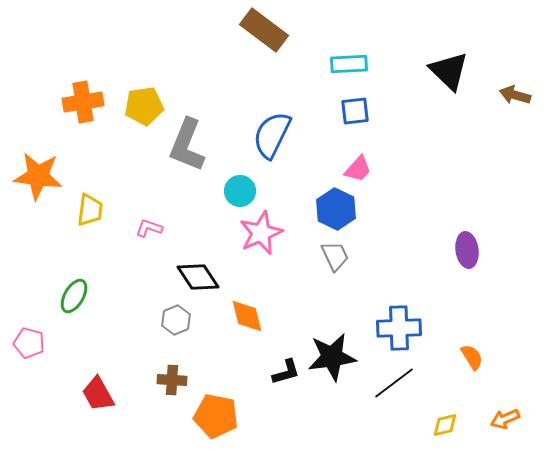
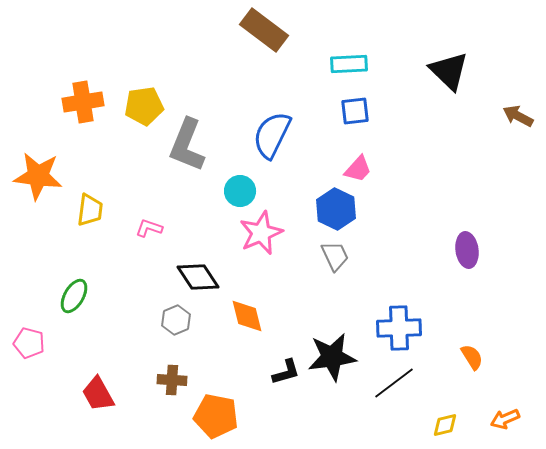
brown arrow: moved 3 px right, 21 px down; rotated 12 degrees clockwise
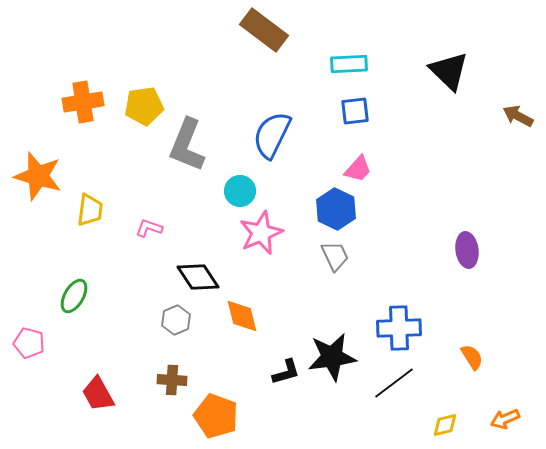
orange star: rotated 9 degrees clockwise
orange diamond: moved 5 px left
orange pentagon: rotated 9 degrees clockwise
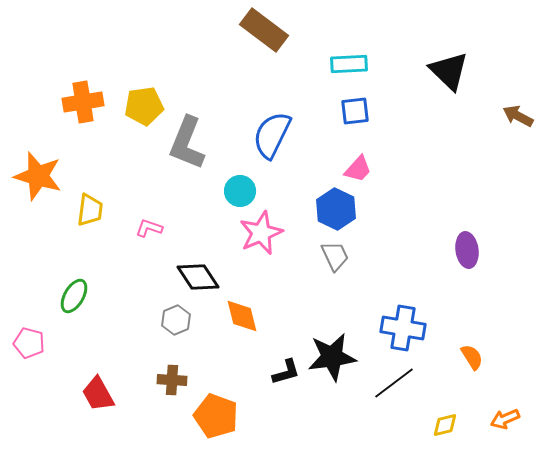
gray L-shape: moved 2 px up
blue cross: moved 4 px right; rotated 12 degrees clockwise
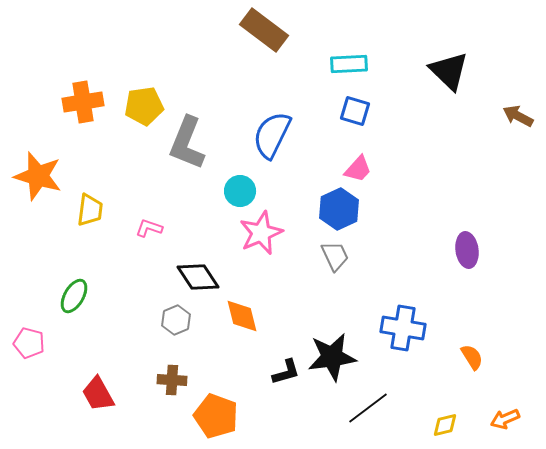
blue square: rotated 24 degrees clockwise
blue hexagon: moved 3 px right; rotated 9 degrees clockwise
black line: moved 26 px left, 25 px down
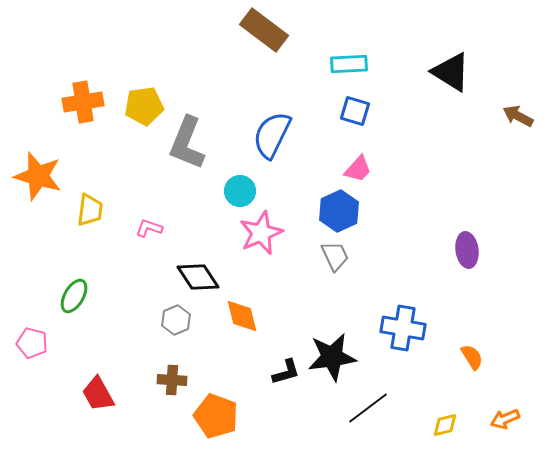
black triangle: moved 2 px right, 1 px down; rotated 12 degrees counterclockwise
blue hexagon: moved 2 px down
pink pentagon: moved 3 px right
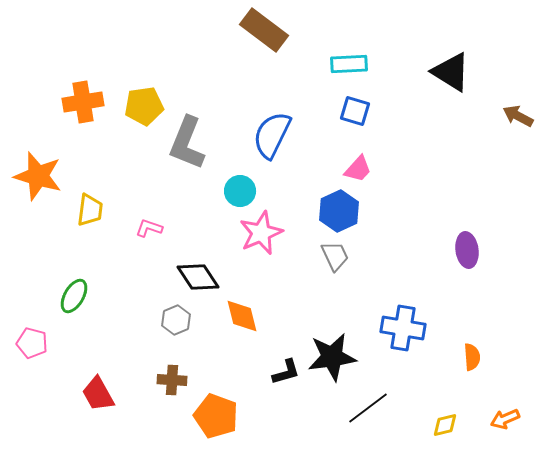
orange semicircle: rotated 28 degrees clockwise
